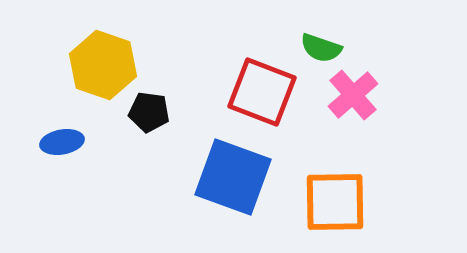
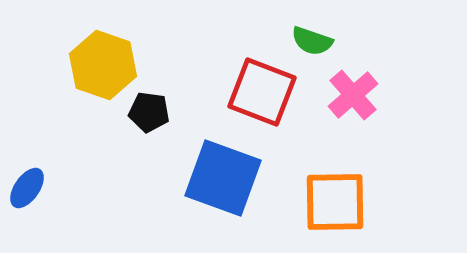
green semicircle: moved 9 px left, 7 px up
blue ellipse: moved 35 px left, 46 px down; rotated 45 degrees counterclockwise
blue square: moved 10 px left, 1 px down
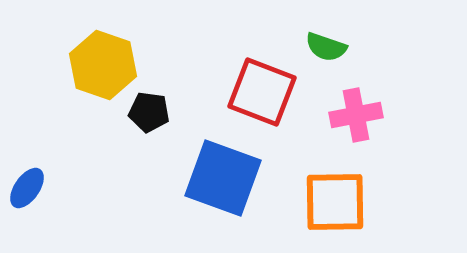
green semicircle: moved 14 px right, 6 px down
pink cross: moved 3 px right, 20 px down; rotated 30 degrees clockwise
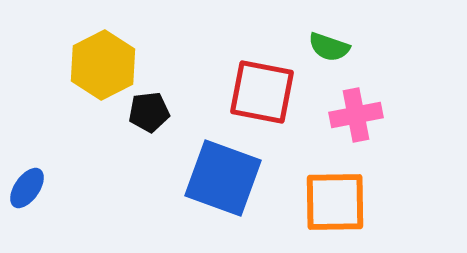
green semicircle: moved 3 px right
yellow hexagon: rotated 14 degrees clockwise
red square: rotated 10 degrees counterclockwise
black pentagon: rotated 15 degrees counterclockwise
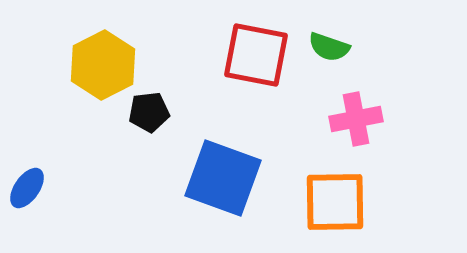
red square: moved 6 px left, 37 px up
pink cross: moved 4 px down
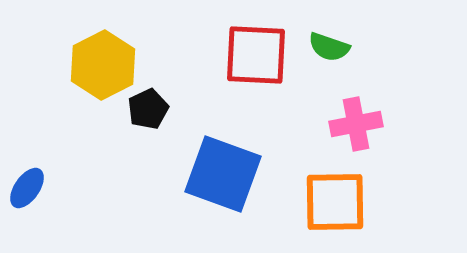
red square: rotated 8 degrees counterclockwise
black pentagon: moved 1 px left, 3 px up; rotated 18 degrees counterclockwise
pink cross: moved 5 px down
blue square: moved 4 px up
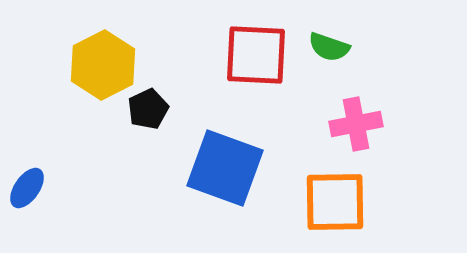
blue square: moved 2 px right, 6 px up
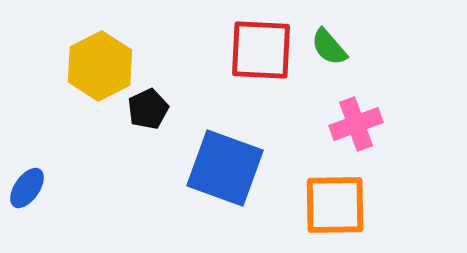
green semicircle: rotated 30 degrees clockwise
red square: moved 5 px right, 5 px up
yellow hexagon: moved 3 px left, 1 px down
pink cross: rotated 9 degrees counterclockwise
orange square: moved 3 px down
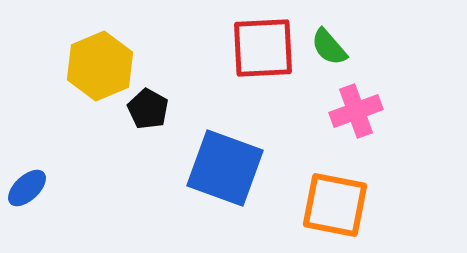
red square: moved 2 px right, 2 px up; rotated 6 degrees counterclockwise
yellow hexagon: rotated 4 degrees clockwise
black pentagon: rotated 18 degrees counterclockwise
pink cross: moved 13 px up
blue ellipse: rotated 12 degrees clockwise
orange square: rotated 12 degrees clockwise
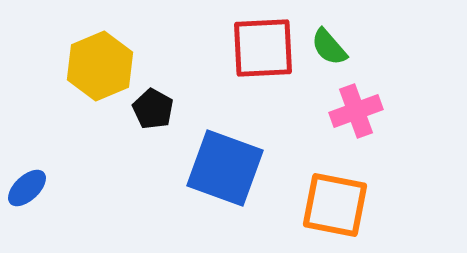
black pentagon: moved 5 px right
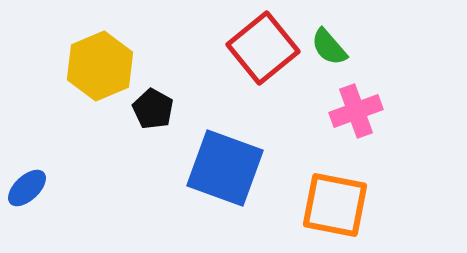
red square: rotated 36 degrees counterclockwise
